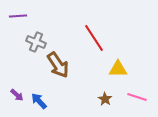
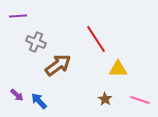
red line: moved 2 px right, 1 px down
brown arrow: rotated 92 degrees counterclockwise
pink line: moved 3 px right, 3 px down
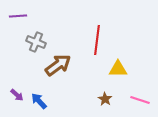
red line: moved 1 px right, 1 px down; rotated 40 degrees clockwise
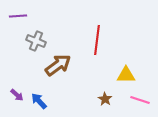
gray cross: moved 1 px up
yellow triangle: moved 8 px right, 6 px down
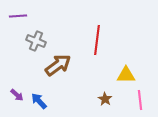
pink line: rotated 66 degrees clockwise
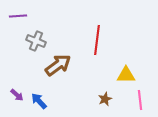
brown star: rotated 16 degrees clockwise
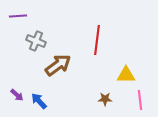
brown star: rotated 24 degrees clockwise
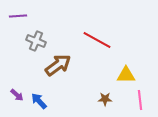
red line: rotated 68 degrees counterclockwise
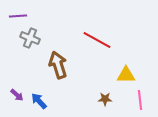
gray cross: moved 6 px left, 3 px up
brown arrow: rotated 72 degrees counterclockwise
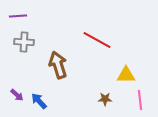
gray cross: moved 6 px left, 4 px down; rotated 18 degrees counterclockwise
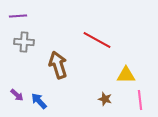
brown star: rotated 16 degrees clockwise
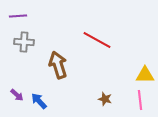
yellow triangle: moved 19 px right
